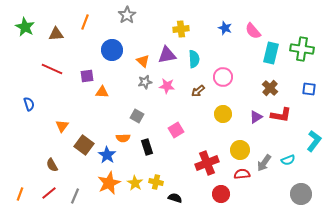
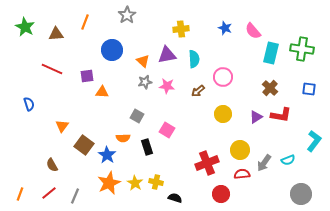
pink square at (176, 130): moved 9 px left; rotated 28 degrees counterclockwise
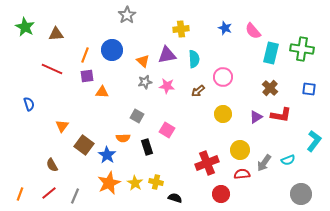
orange line at (85, 22): moved 33 px down
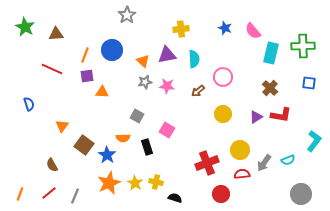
green cross at (302, 49): moved 1 px right, 3 px up; rotated 10 degrees counterclockwise
blue square at (309, 89): moved 6 px up
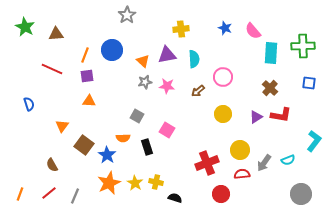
cyan rectangle at (271, 53): rotated 10 degrees counterclockwise
orange triangle at (102, 92): moved 13 px left, 9 px down
